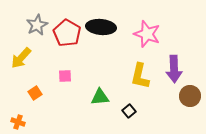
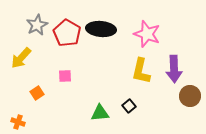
black ellipse: moved 2 px down
yellow L-shape: moved 1 px right, 5 px up
orange square: moved 2 px right
green triangle: moved 16 px down
black square: moved 5 px up
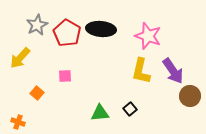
pink star: moved 1 px right, 2 px down
yellow arrow: moved 1 px left
purple arrow: moved 1 px left, 2 px down; rotated 32 degrees counterclockwise
orange square: rotated 16 degrees counterclockwise
black square: moved 1 px right, 3 px down
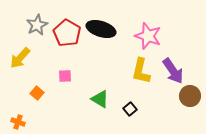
black ellipse: rotated 12 degrees clockwise
green triangle: moved 14 px up; rotated 36 degrees clockwise
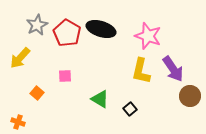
purple arrow: moved 2 px up
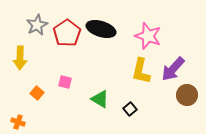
red pentagon: rotated 8 degrees clockwise
yellow arrow: rotated 40 degrees counterclockwise
purple arrow: rotated 76 degrees clockwise
pink square: moved 6 px down; rotated 16 degrees clockwise
brown circle: moved 3 px left, 1 px up
